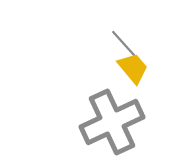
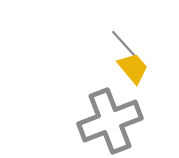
gray cross: moved 2 px left, 1 px up; rotated 4 degrees clockwise
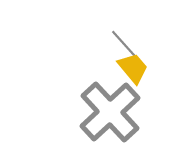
gray cross: moved 9 px up; rotated 22 degrees counterclockwise
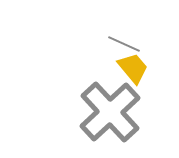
gray line: rotated 24 degrees counterclockwise
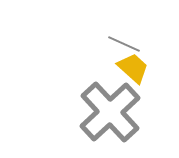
yellow trapezoid: rotated 8 degrees counterclockwise
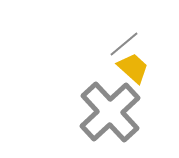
gray line: rotated 64 degrees counterclockwise
